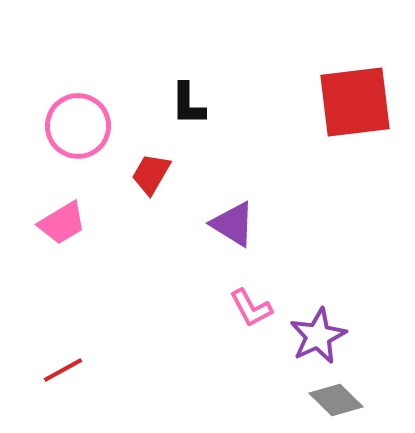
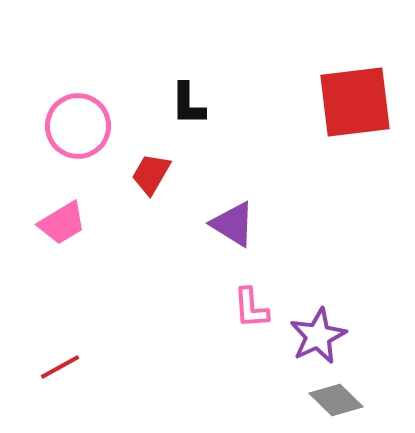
pink L-shape: rotated 24 degrees clockwise
red line: moved 3 px left, 3 px up
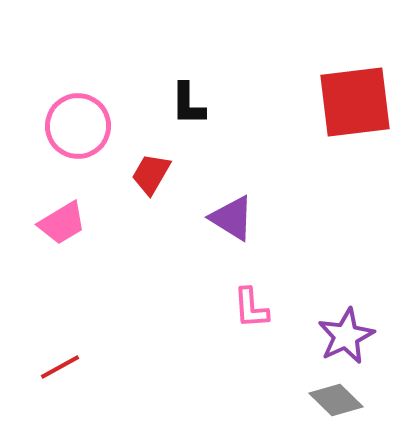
purple triangle: moved 1 px left, 6 px up
purple star: moved 28 px right
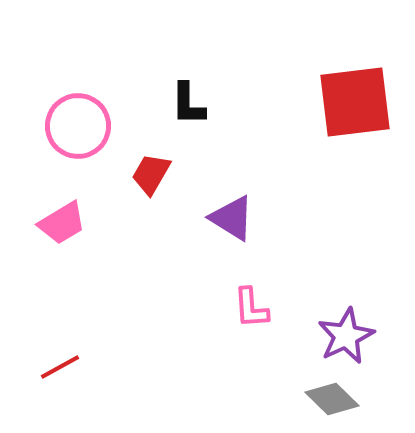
gray diamond: moved 4 px left, 1 px up
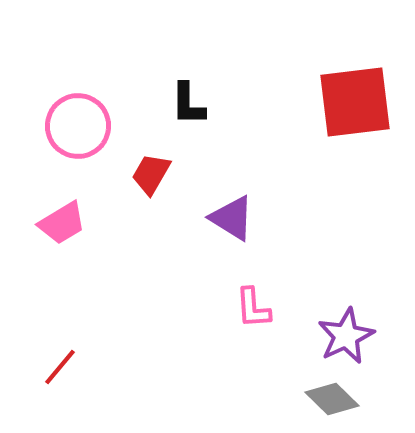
pink L-shape: moved 2 px right
red line: rotated 21 degrees counterclockwise
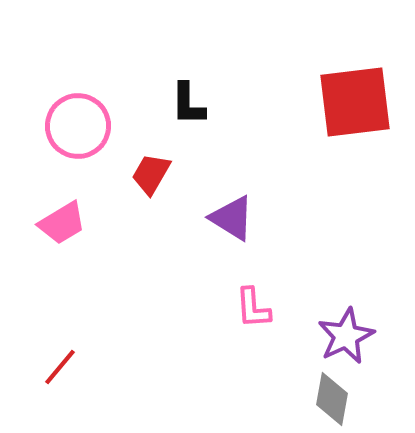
gray diamond: rotated 56 degrees clockwise
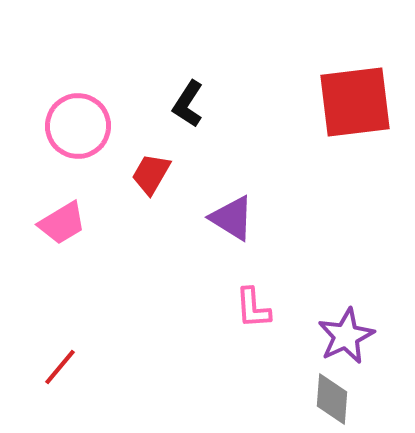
black L-shape: rotated 33 degrees clockwise
gray diamond: rotated 6 degrees counterclockwise
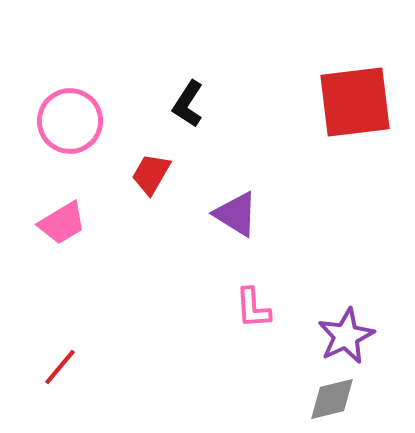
pink circle: moved 8 px left, 5 px up
purple triangle: moved 4 px right, 4 px up
gray diamond: rotated 72 degrees clockwise
